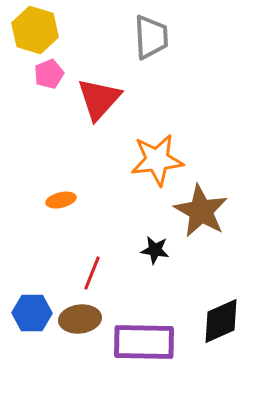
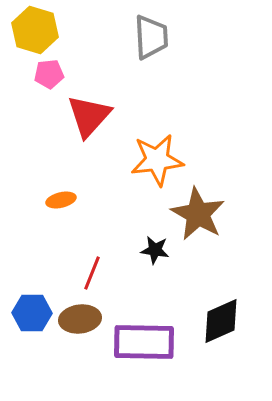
pink pentagon: rotated 16 degrees clockwise
red triangle: moved 10 px left, 17 px down
brown star: moved 3 px left, 3 px down
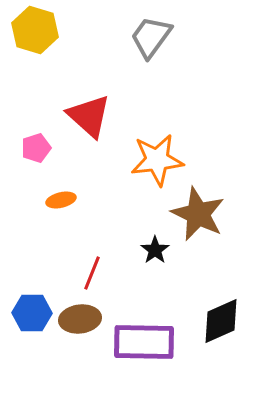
gray trapezoid: rotated 141 degrees counterclockwise
pink pentagon: moved 13 px left, 74 px down; rotated 12 degrees counterclockwise
red triangle: rotated 30 degrees counterclockwise
brown star: rotated 4 degrees counterclockwise
black star: rotated 28 degrees clockwise
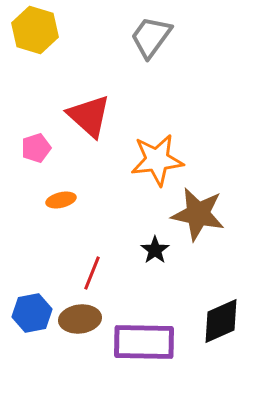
brown star: rotated 14 degrees counterclockwise
blue hexagon: rotated 12 degrees counterclockwise
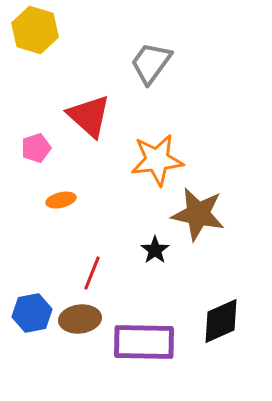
gray trapezoid: moved 26 px down
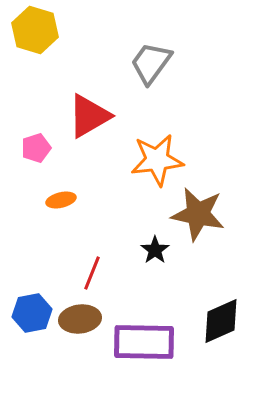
red triangle: rotated 48 degrees clockwise
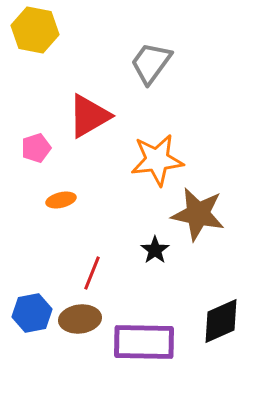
yellow hexagon: rotated 6 degrees counterclockwise
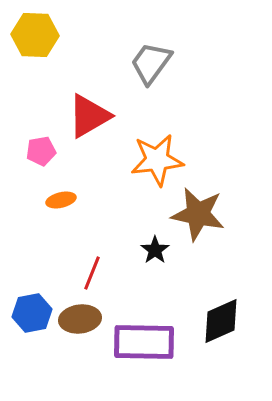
yellow hexagon: moved 5 px down; rotated 9 degrees counterclockwise
pink pentagon: moved 5 px right, 3 px down; rotated 8 degrees clockwise
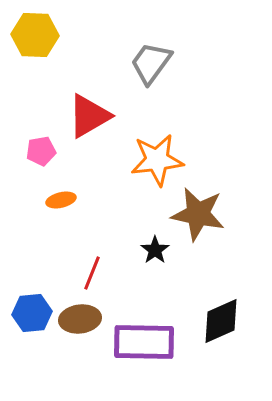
blue hexagon: rotated 6 degrees clockwise
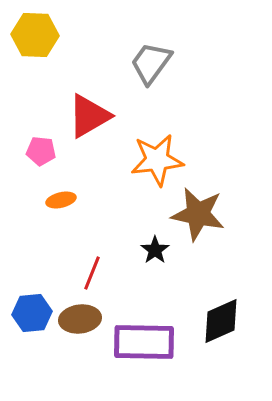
pink pentagon: rotated 16 degrees clockwise
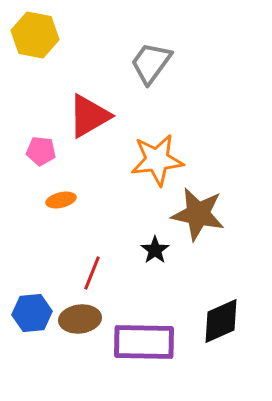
yellow hexagon: rotated 9 degrees clockwise
